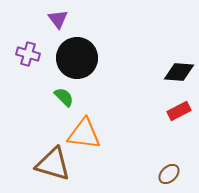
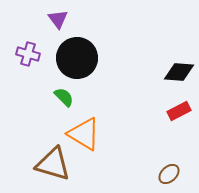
orange triangle: rotated 24 degrees clockwise
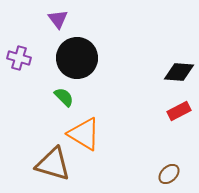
purple cross: moved 9 px left, 4 px down
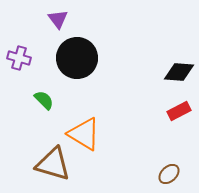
green semicircle: moved 20 px left, 3 px down
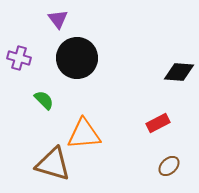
red rectangle: moved 21 px left, 12 px down
orange triangle: rotated 36 degrees counterclockwise
brown ellipse: moved 8 px up
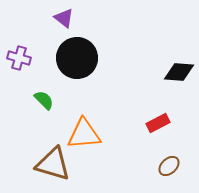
purple triangle: moved 6 px right, 1 px up; rotated 15 degrees counterclockwise
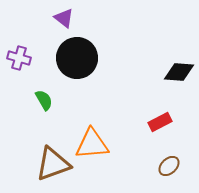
green semicircle: rotated 15 degrees clockwise
red rectangle: moved 2 px right, 1 px up
orange triangle: moved 8 px right, 10 px down
brown triangle: rotated 36 degrees counterclockwise
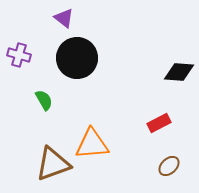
purple cross: moved 3 px up
red rectangle: moved 1 px left, 1 px down
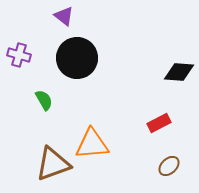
purple triangle: moved 2 px up
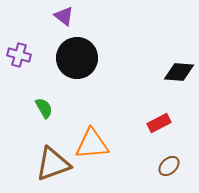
green semicircle: moved 8 px down
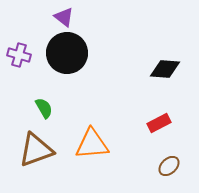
purple triangle: moved 1 px down
black circle: moved 10 px left, 5 px up
black diamond: moved 14 px left, 3 px up
brown triangle: moved 17 px left, 14 px up
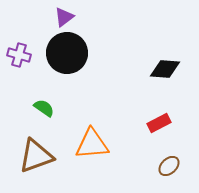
purple triangle: rotated 45 degrees clockwise
green semicircle: rotated 25 degrees counterclockwise
brown triangle: moved 6 px down
